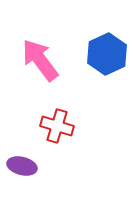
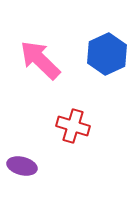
pink arrow: rotated 9 degrees counterclockwise
red cross: moved 16 px right
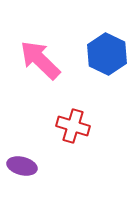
blue hexagon: rotated 9 degrees counterclockwise
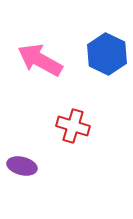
pink arrow: rotated 15 degrees counterclockwise
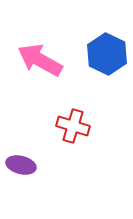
purple ellipse: moved 1 px left, 1 px up
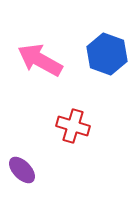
blue hexagon: rotated 6 degrees counterclockwise
purple ellipse: moved 1 px right, 5 px down; rotated 32 degrees clockwise
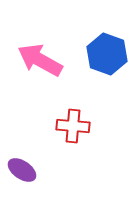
red cross: rotated 12 degrees counterclockwise
purple ellipse: rotated 12 degrees counterclockwise
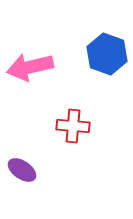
pink arrow: moved 10 px left, 7 px down; rotated 42 degrees counterclockwise
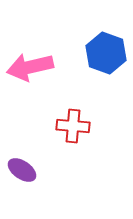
blue hexagon: moved 1 px left, 1 px up
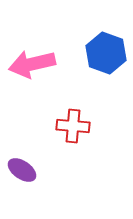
pink arrow: moved 2 px right, 3 px up
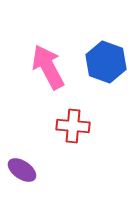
blue hexagon: moved 9 px down
pink arrow: moved 16 px right, 3 px down; rotated 75 degrees clockwise
